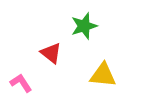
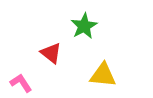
green star: rotated 12 degrees counterclockwise
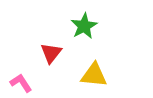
red triangle: rotated 30 degrees clockwise
yellow triangle: moved 9 px left
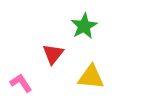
red triangle: moved 2 px right, 1 px down
yellow triangle: moved 3 px left, 2 px down
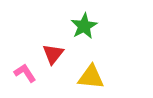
pink L-shape: moved 4 px right, 10 px up
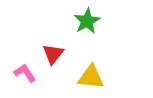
green star: moved 3 px right, 5 px up
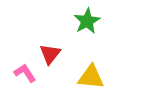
red triangle: moved 3 px left
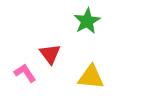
red triangle: rotated 15 degrees counterclockwise
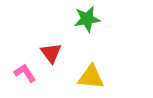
green star: moved 2 px up; rotated 20 degrees clockwise
red triangle: moved 1 px right, 1 px up
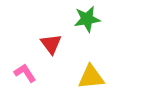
red triangle: moved 9 px up
yellow triangle: rotated 12 degrees counterclockwise
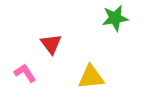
green star: moved 28 px right, 1 px up
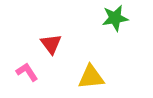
pink L-shape: moved 2 px right, 1 px up
